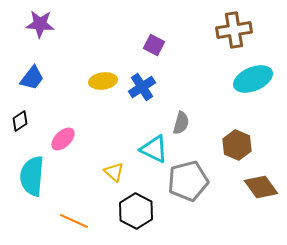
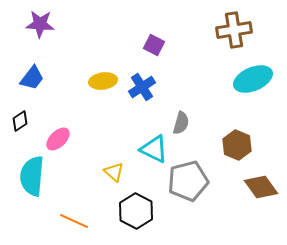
pink ellipse: moved 5 px left
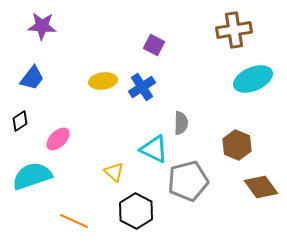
purple star: moved 2 px right, 2 px down
gray semicircle: rotated 15 degrees counterclockwise
cyan semicircle: rotated 66 degrees clockwise
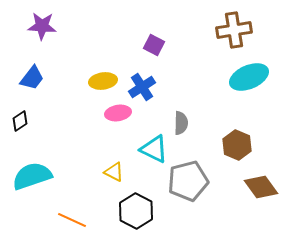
cyan ellipse: moved 4 px left, 2 px up
pink ellipse: moved 60 px right, 26 px up; rotated 35 degrees clockwise
yellow triangle: rotated 15 degrees counterclockwise
orange line: moved 2 px left, 1 px up
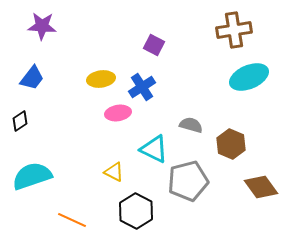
yellow ellipse: moved 2 px left, 2 px up
gray semicircle: moved 10 px right, 2 px down; rotated 75 degrees counterclockwise
brown hexagon: moved 6 px left, 1 px up
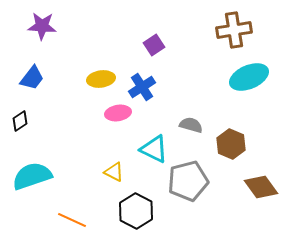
purple square: rotated 30 degrees clockwise
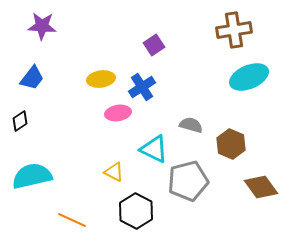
cyan semicircle: rotated 6 degrees clockwise
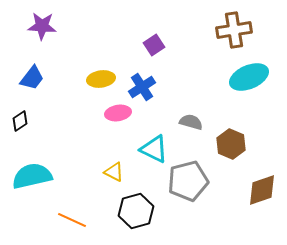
gray semicircle: moved 3 px up
brown diamond: moved 1 px right, 3 px down; rotated 72 degrees counterclockwise
black hexagon: rotated 16 degrees clockwise
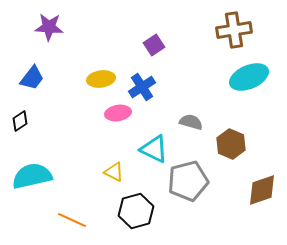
purple star: moved 7 px right, 1 px down
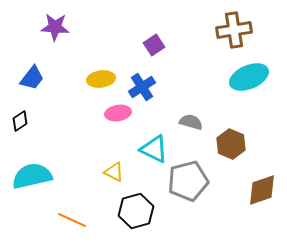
purple star: moved 6 px right
